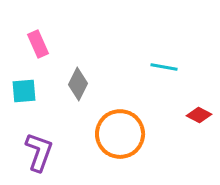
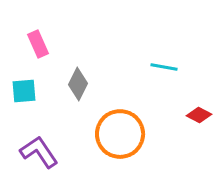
purple L-shape: rotated 54 degrees counterclockwise
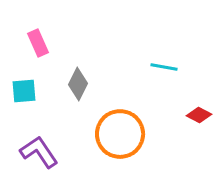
pink rectangle: moved 1 px up
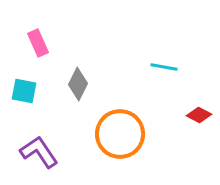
cyan square: rotated 16 degrees clockwise
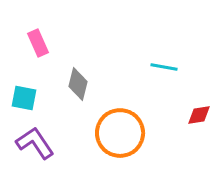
gray diamond: rotated 12 degrees counterclockwise
cyan square: moved 7 px down
red diamond: rotated 35 degrees counterclockwise
orange circle: moved 1 px up
purple L-shape: moved 4 px left, 9 px up
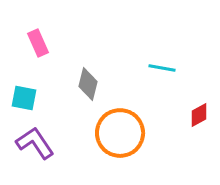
cyan line: moved 2 px left, 1 px down
gray diamond: moved 10 px right
red diamond: rotated 20 degrees counterclockwise
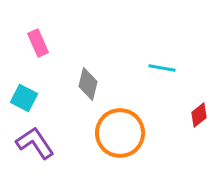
cyan square: rotated 16 degrees clockwise
red diamond: rotated 10 degrees counterclockwise
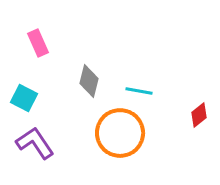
cyan line: moved 23 px left, 23 px down
gray diamond: moved 1 px right, 3 px up
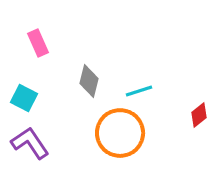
cyan line: rotated 28 degrees counterclockwise
purple L-shape: moved 5 px left
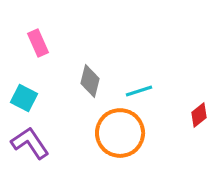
gray diamond: moved 1 px right
